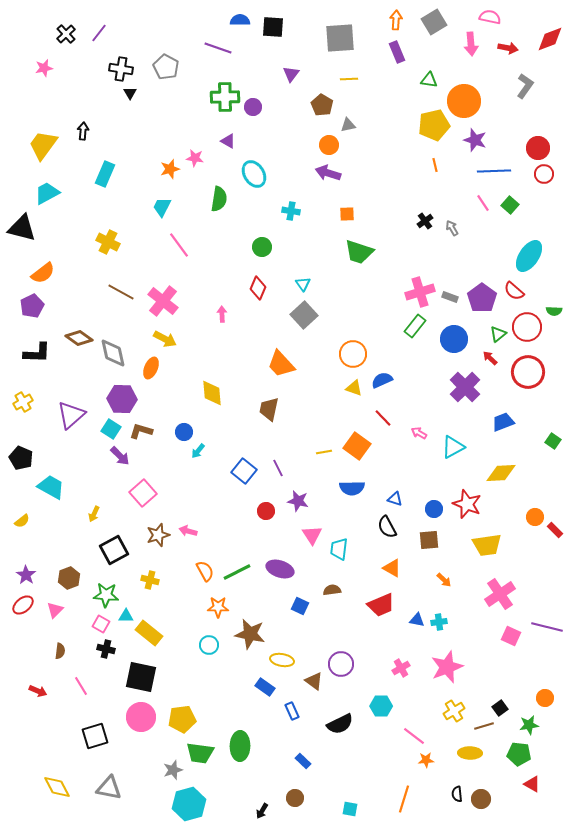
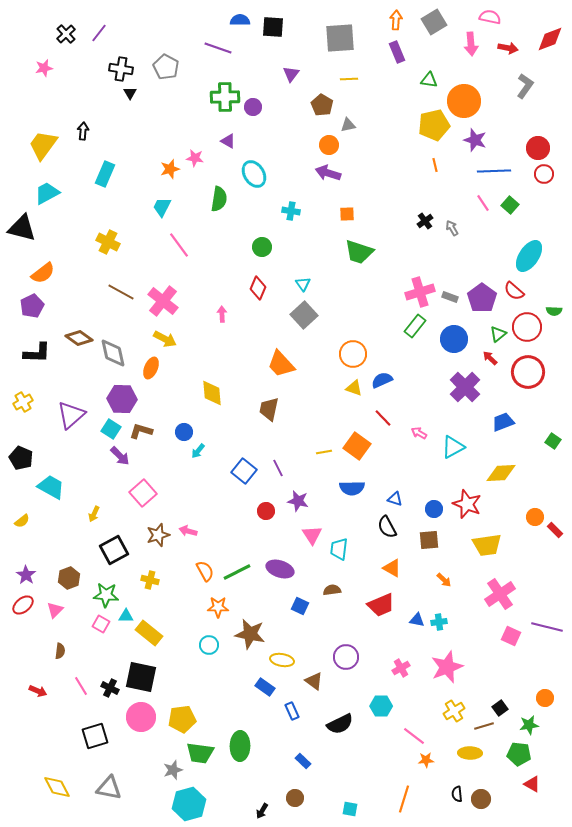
black cross at (106, 649): moved 4 px right, 39 px down; rotated 12 degrees clockwise
purple circle at (341, 664): moved 5 px right, 7 px up
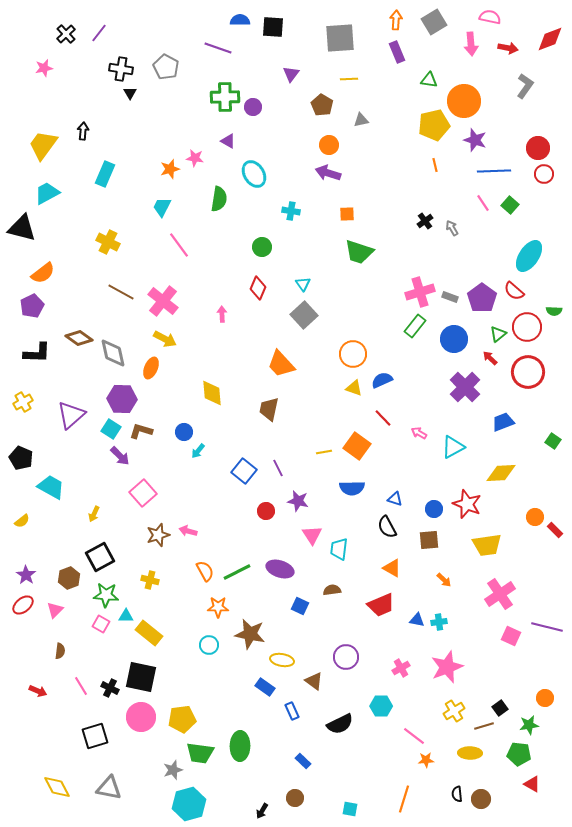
gray triangle at (348, 125): moved 13 px right, 5 px up
black square at (114, 550): moved 14 px left, 7 px down
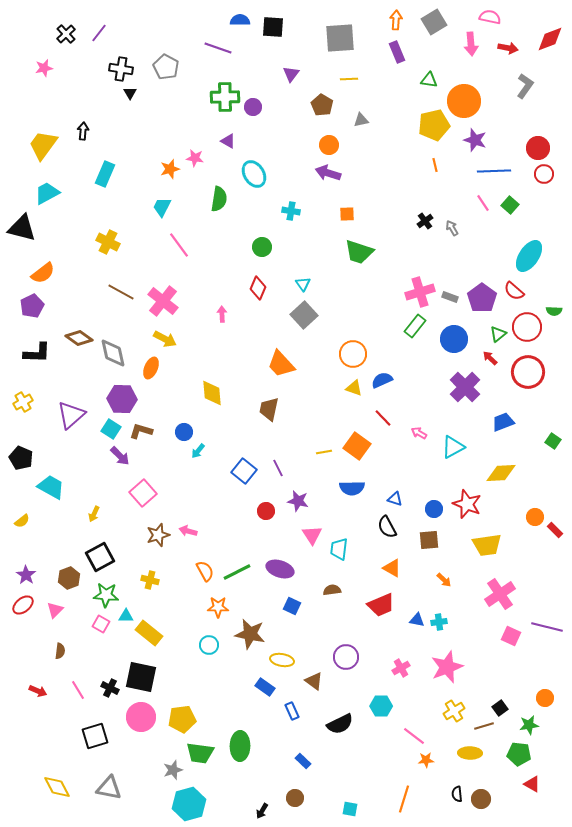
blue square at (300, 606): moved 8 px left
pink line at (81, 686): moved 3 px left, 4 px down
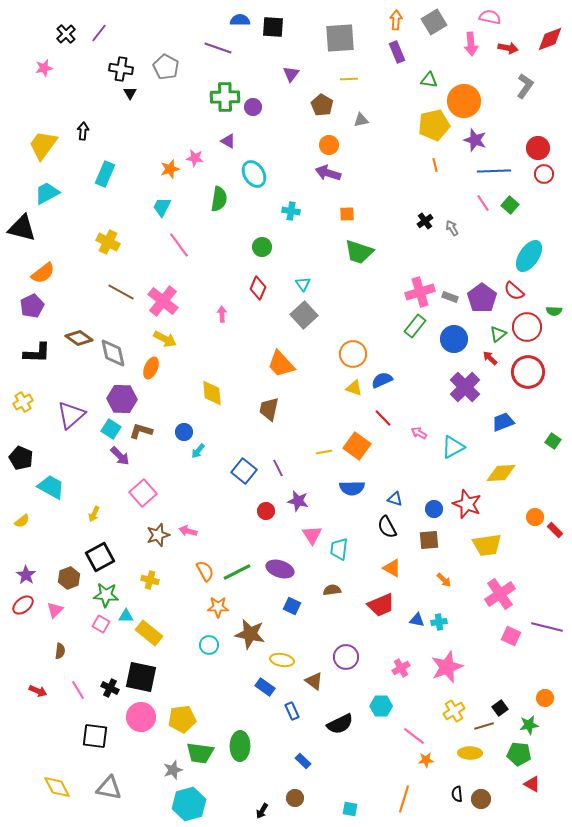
black square at (95, 736): rotated 24 degrees clockwise
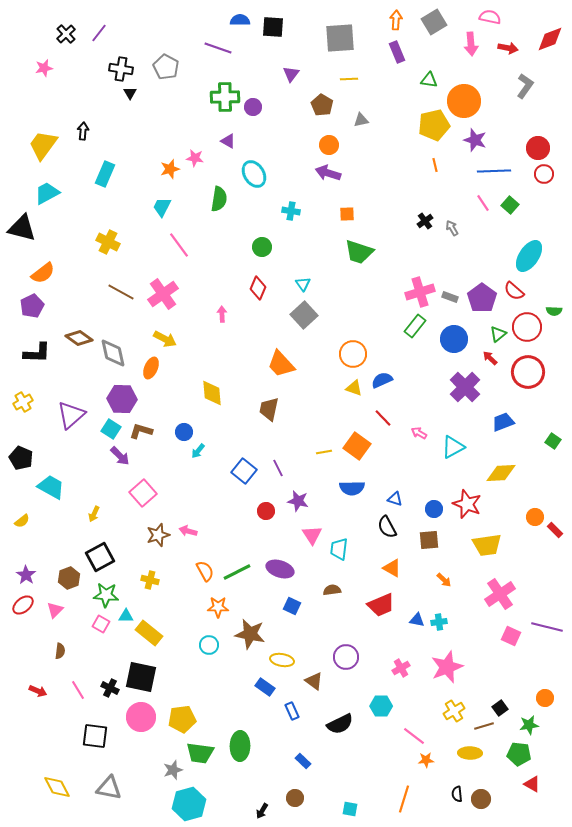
pink cross at (163, 301): moved 7 px up; rotated 16 degrees clockwise
